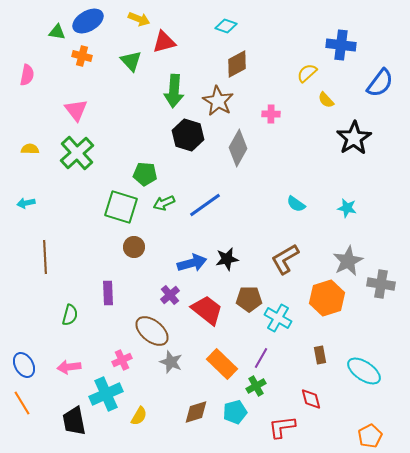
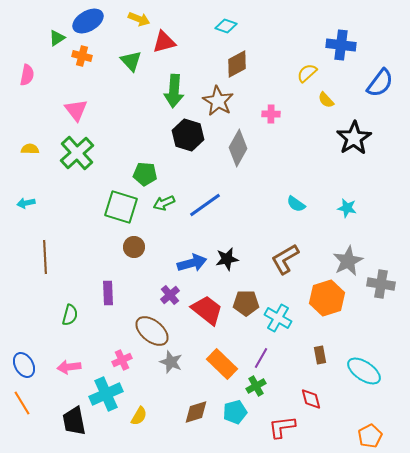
green triangle at (57, 32): moved 6 px down; rotated 42 degrees counterclockwise
brown pentagon at (249, 299): moved 3 px left, 4 px down
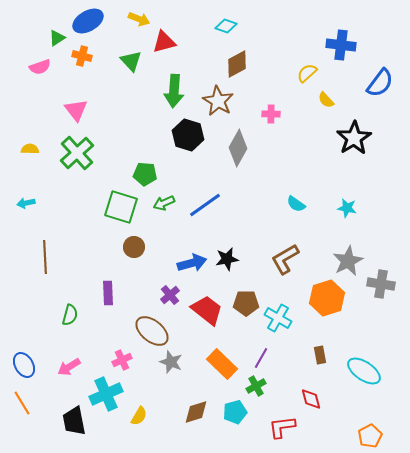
pink semicircle at (27, 75): moved 13 px right, 8 px up; rotated 60 degrees clockwise
pink arrow at (69, 367): rotated 25 degrees counterclockwise
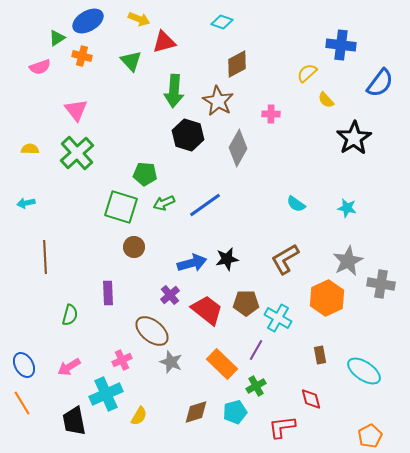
cyan diamond at (226, 26): moved 4 px left, 4 px up
orange hexagon at (327, 298): rotated 8 degrees counterclockwise
purple line at (261, 358): moved 5 px left, 8 px up
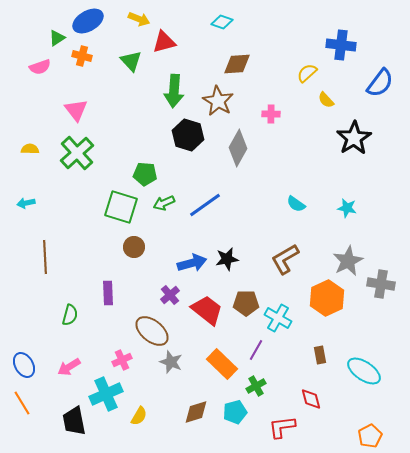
brown diamond at (237, 64): rotated 24 degrees clockwise
